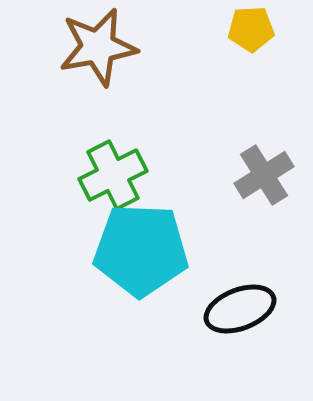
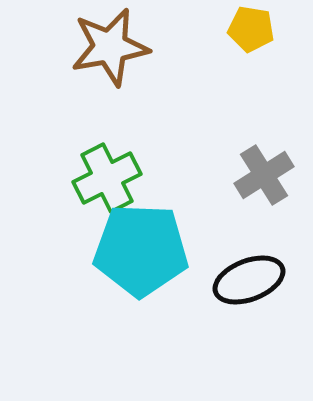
yellow pentagon: rotated 12 degrees clockwise
brown star: moved 12 px right
green cross: moved 6 px left, 3 px down
black ellipse: moved 9 px right, 29 px up
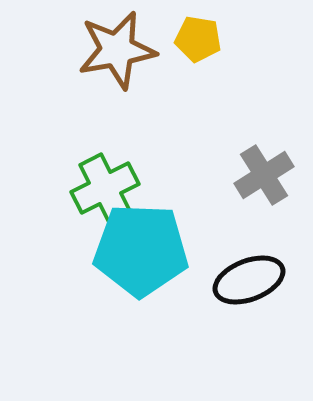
yellow pentagon: moved 53 px left, 10 px down
brown star: moved 7 px right, 3 px down
green cross: moved 2 px left, 10 px down
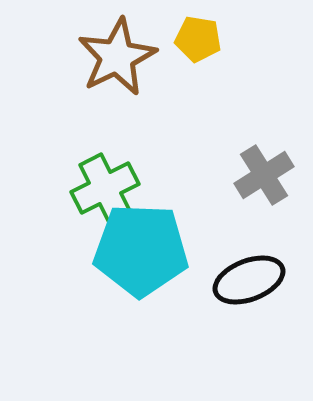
brown star: moved 7 px down; rotated 16 degrees counterclockwise
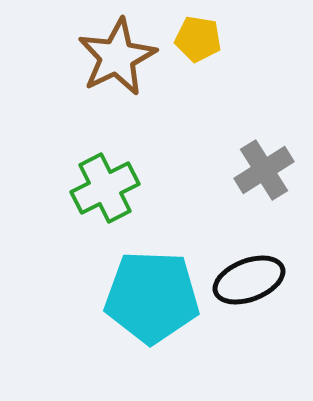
gray cross: moved 5 px up
cyan pentagon: moved 11 px right, 47 px down
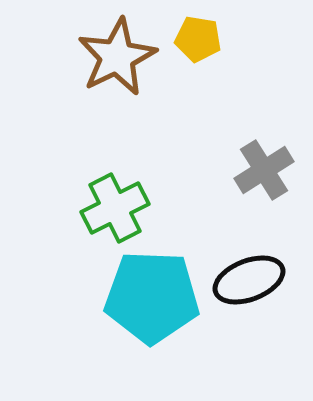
green cross: moved 10 px right, 20 px down
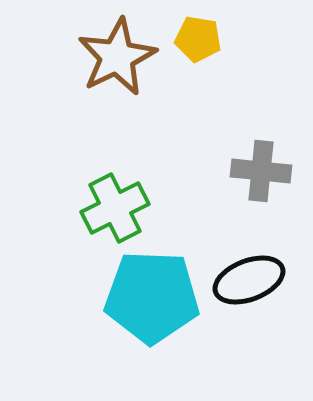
gray cross: moved 3 px left, 1 px down; rotated 38 degrees clockwise
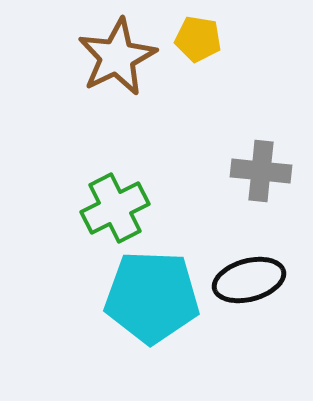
black ellipse: rotated 6 degrees clockwise
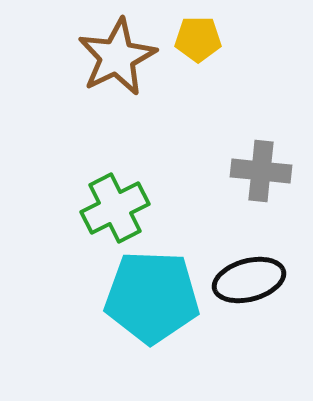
yellow pentagon: rotated 9 degrees counterclockwise
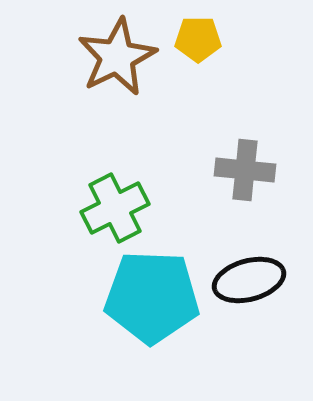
gray cross: moved 16 px left, 1 px up
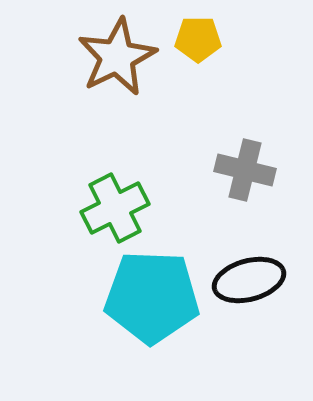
gray cross: rotated 8 degrees clockwise
